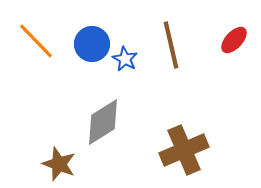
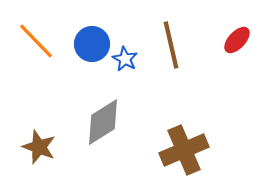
red ellipse: moved 3 px right
brown star: moved 20 px left, 17 px up
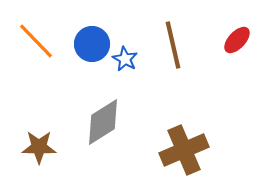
brown line: moved 2 px right
brown star: rotated 20 degrees counterclockwise
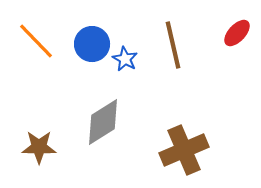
red ellipse: moved 7 px up
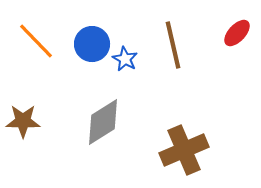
brown star: moved 16 px left, 26 px up
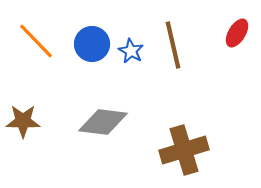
red ellipse: rotated 12 degrees counterclockwise
blue star: moved 6 px right, 8 px up
gray diamond: rotated 39 degrees clockwise
brown cross: rotated 6 degrees clockwise
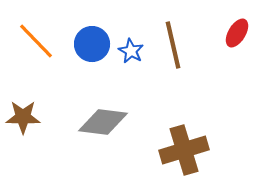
brown star: moved 4 px up
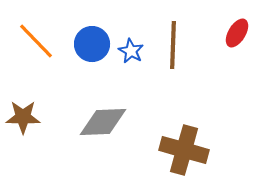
brown line: rotated 15 degrees clockwise
gray diamond: rotated 9 degrees counterclockwise
brown cross: rotated 33 degrees clockwise
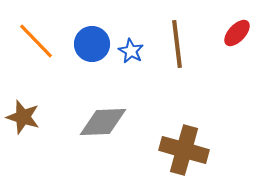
red ellipse: rotated 12 degrees clockwise
brown line: moved 4 px right, 1 px up; rotated 9 degrees counterclockwise
brown star: rotated 16 degrees clockwise
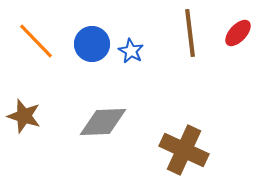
red ellipse: moved 1 px right
brown line: moved 13 px right, 11 px up
brown star: moved 1 px right, 1 px up
brown cross: rotated 9 degrees clockwise
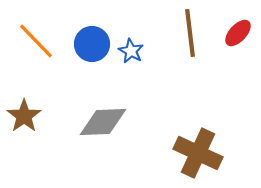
brown star: rotated 20 degrees clockwise
brown cross: moved 14 px right, 3 px down
